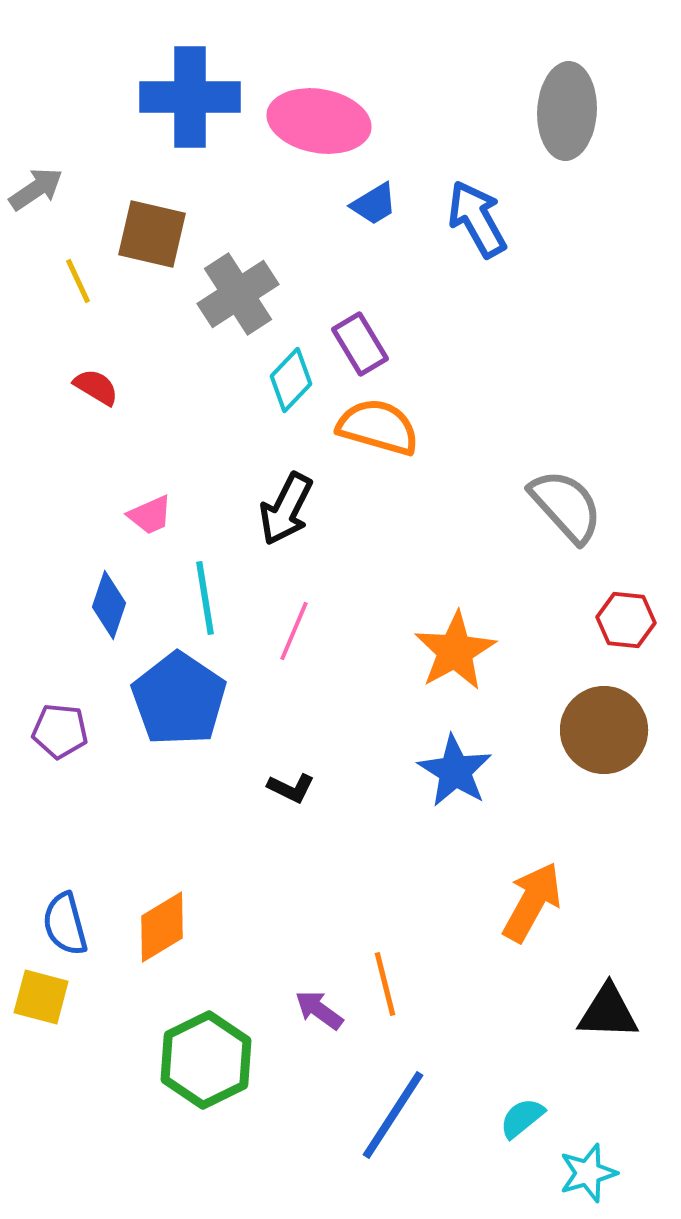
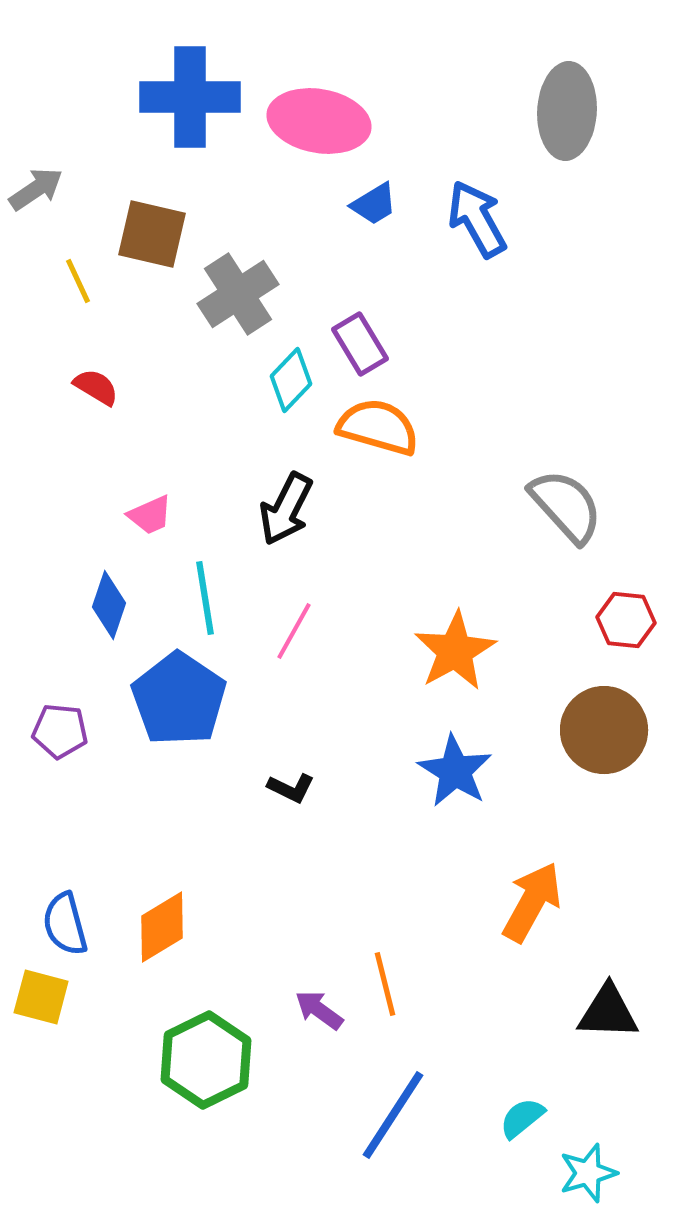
pink line: rotated 6 degrees clockwise
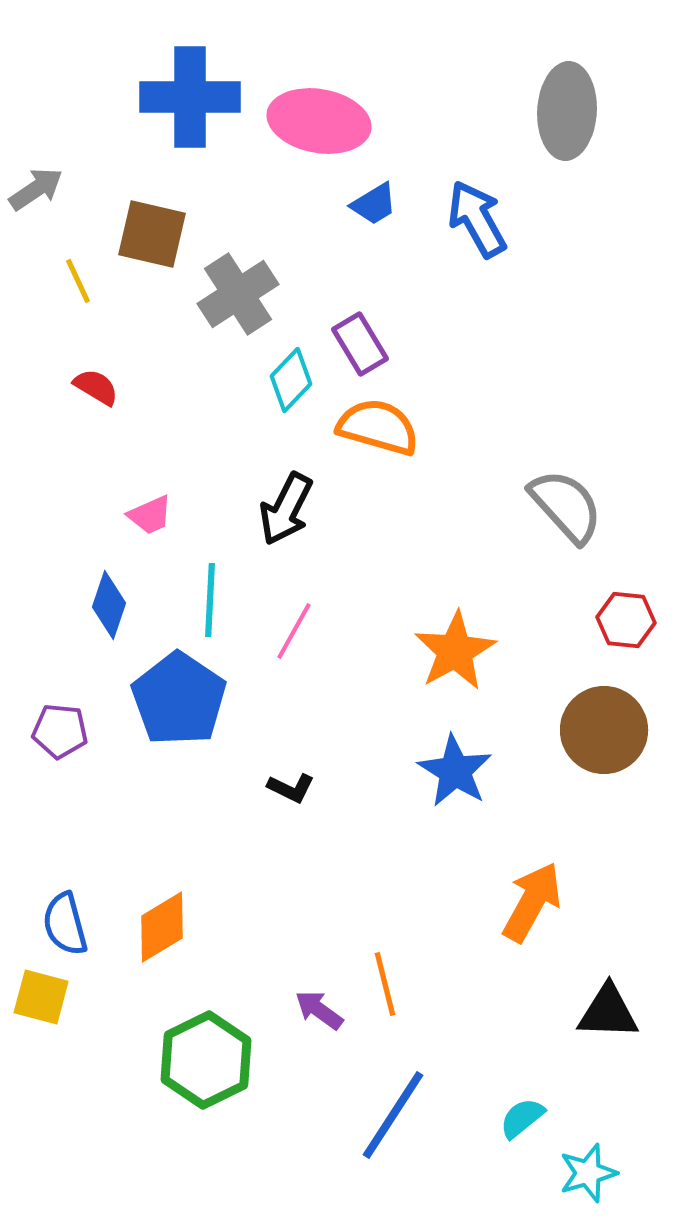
cyan line: moved 5 px right, 2 px down; rotated 12 degrees clockwise
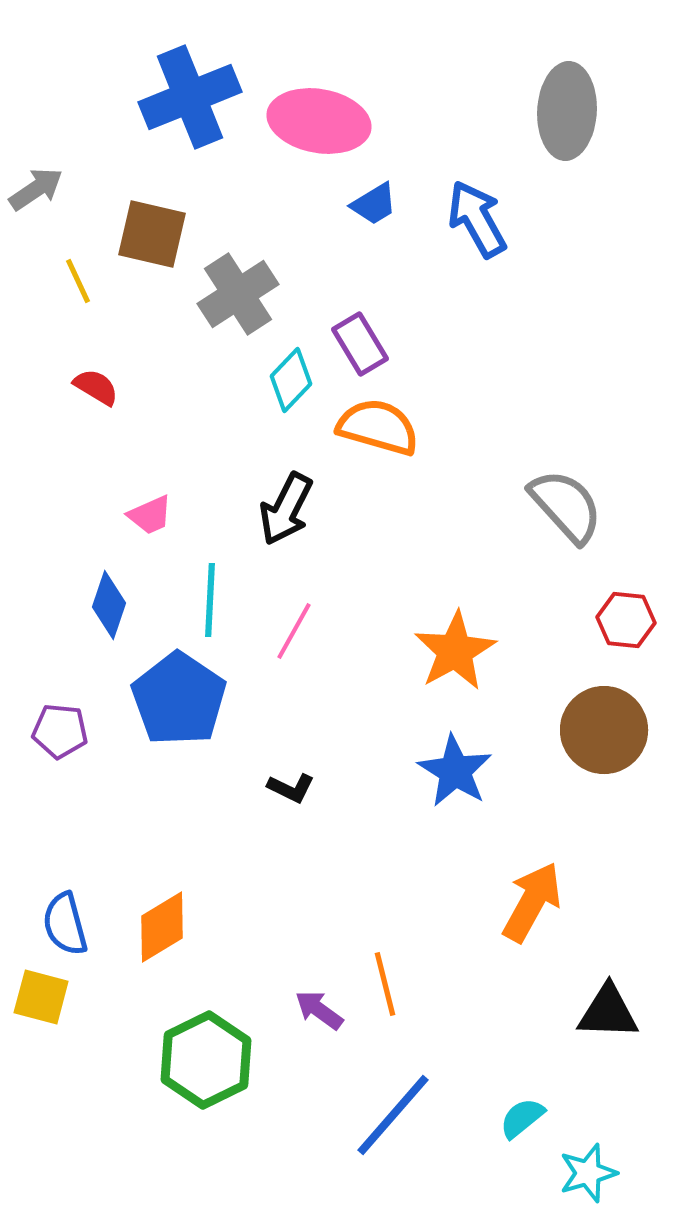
blue cross: rotated 22 degrees counterclockwise
blue line: rotated 8 degrees clockwise
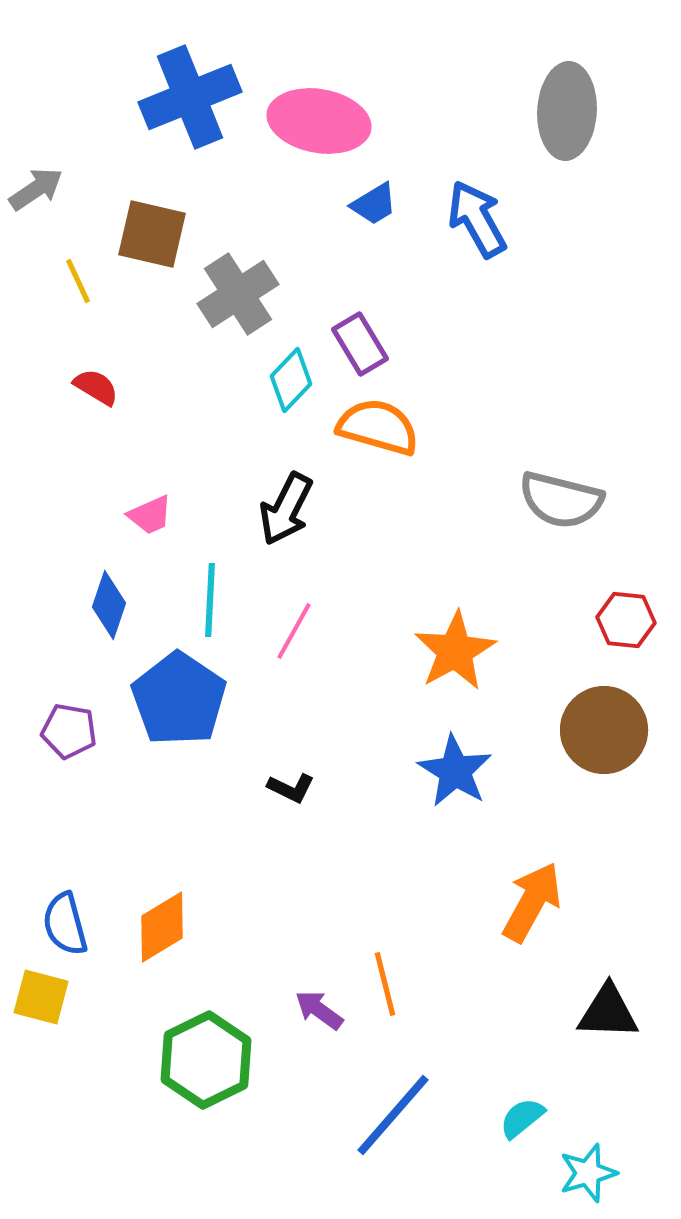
gray semicircle: moved 5 px left, 6 px up; rotated 146 degrees clockwise
purple pentagon: moved 9 px right; rotated 4 degrees clockwise
